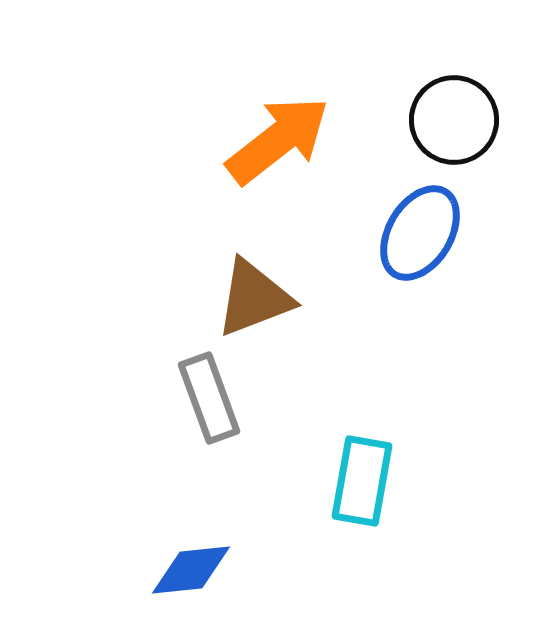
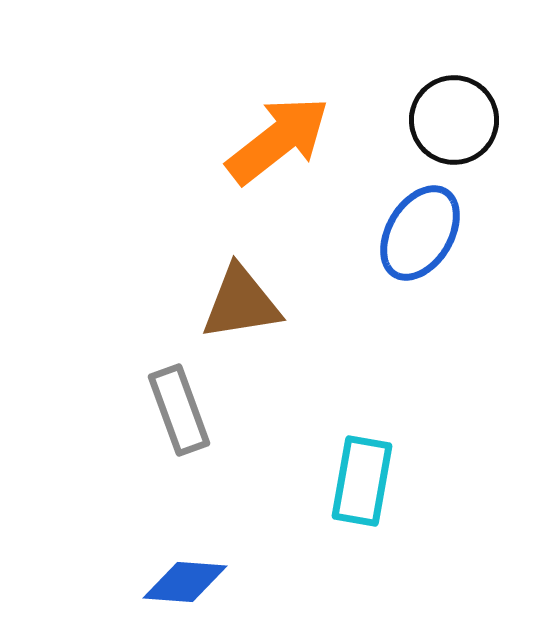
brown triangle: moved 13 px left, 5 px down; rotated 12 degrees clockwise
gray rectangle: moved 30 px left, 12 px down
blue diamond: moved 6 px left, 12 px down; rotated 10 degrees clockwise
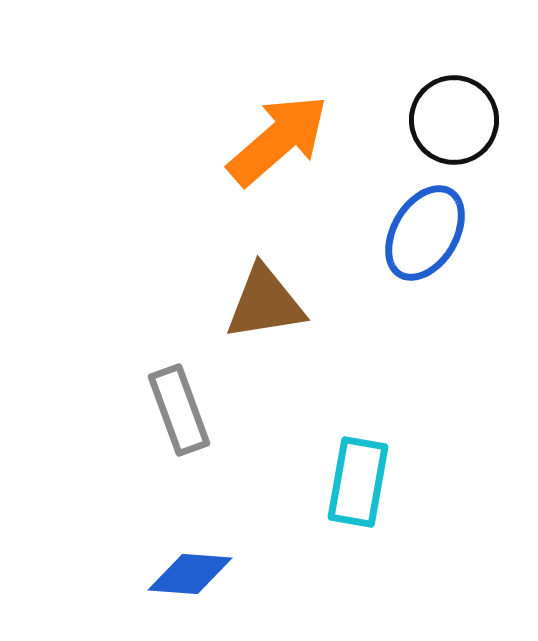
orange arrow: rotated 3 degrees counterclockwise
blue ellipse: moved 5 px right
brown triangle: moved 24 px right
cyan rectangle: moved 4 px left, 1 px down
blue diamond: moved 5 px right, 8 px up
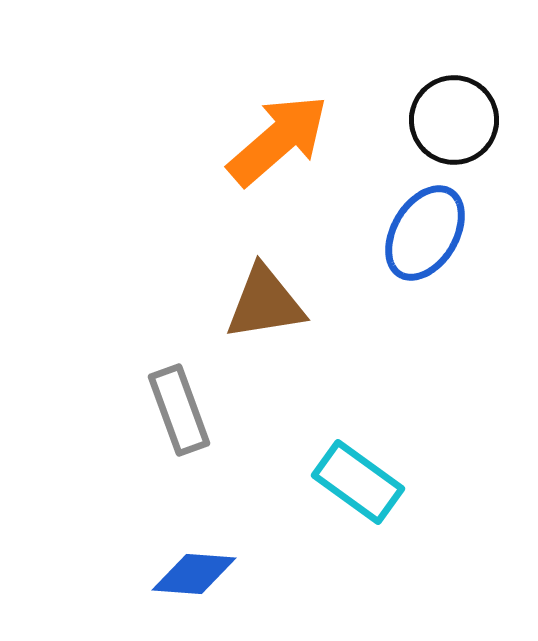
cyan rectangle: rotated 64 degrees counterclockwise
blue diamond: moved 4 px right
